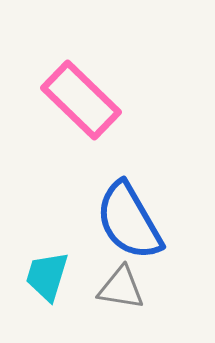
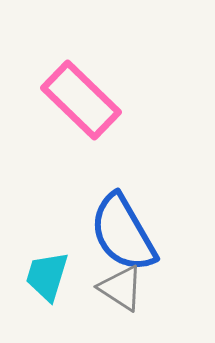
blue semicircle: moved 6 px left, 12 px down
gray triangle: rotated 24 degrees clockwise
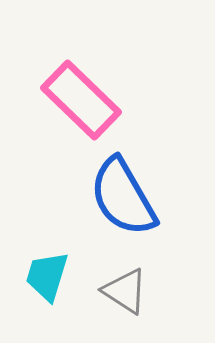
blue semicircle: moved 36 px up
gray triangle: moved 4 px right, 3 px down
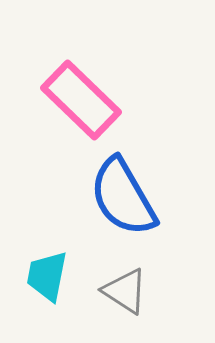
cyan trapezoid: rotated 6 degrees counterclockwise
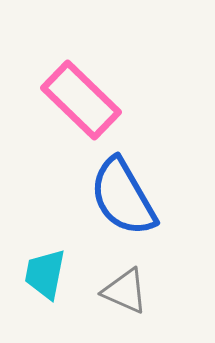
cyan trapezoid: moved 2 px left, 2 px up
gray triangle: rotated 9 degrees counterclockwise
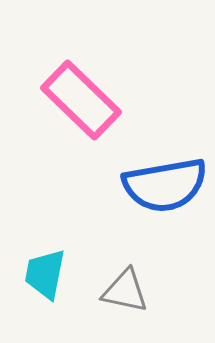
blue semicircle: moved 42 px right, 12 px up; rotated 70 degrees counterclockwise
gray triangle: rotated 12 degrees counterclockwise
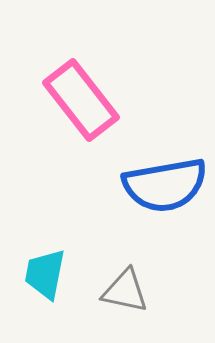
pink rectangle: rotated 8 degrees clockwise
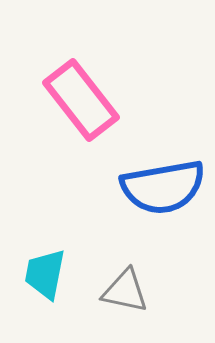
blue semicircle: moved 2 px left, 2 px down
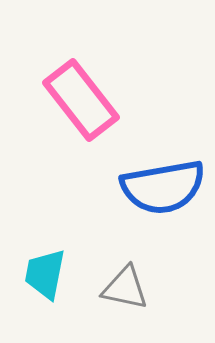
gray triangle: moved 3 px up
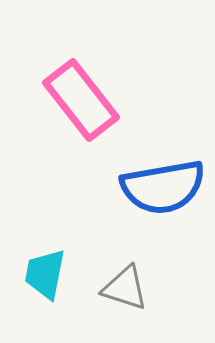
gray triangle: rotated 6 degrees clockwise
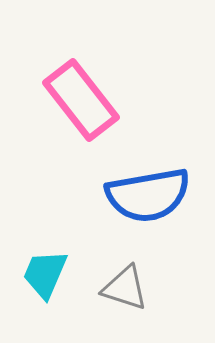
blue semicircle: moved 15 px left, 8 px down
cyan trapezoid: rotated 12 degrees clockwise
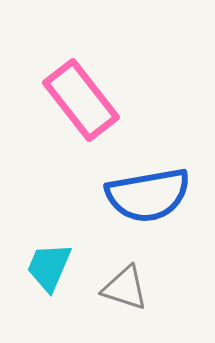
cyan trapezoid: moved 4 px right, 7 px up
